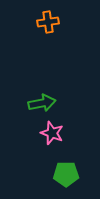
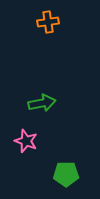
pink star: moved 26 px left, 8 px down
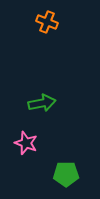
orange cross: moved 1 px left; rotated 30 degrees clockwise
pink star: moved 2 px down
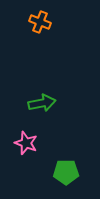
orange cross: moved 7 px left
green pentagon: moved 2 px up
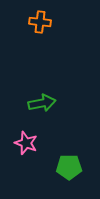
orange cross: rotated 15 degrees counterclockwise
green pentagon: moved 3 px right, 5 px up
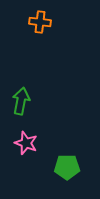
green arrow: moved 21 px left, 2 px up; rotated 68 degrees counterclockwise
green pentagon: moved 2 px left
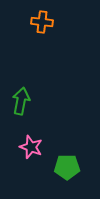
orange cross: moved 2 px right
pink star: moved 5 px right, 4 px down
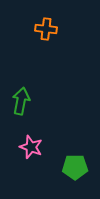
orange cross: moved 4 px right, 7 px down
green pentagon: moved 8 px right
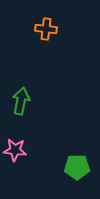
pink star: moved 16 px left, 3 px down; rotated 15 degrees counterclockwise
green pentagon: moved 2 px right
